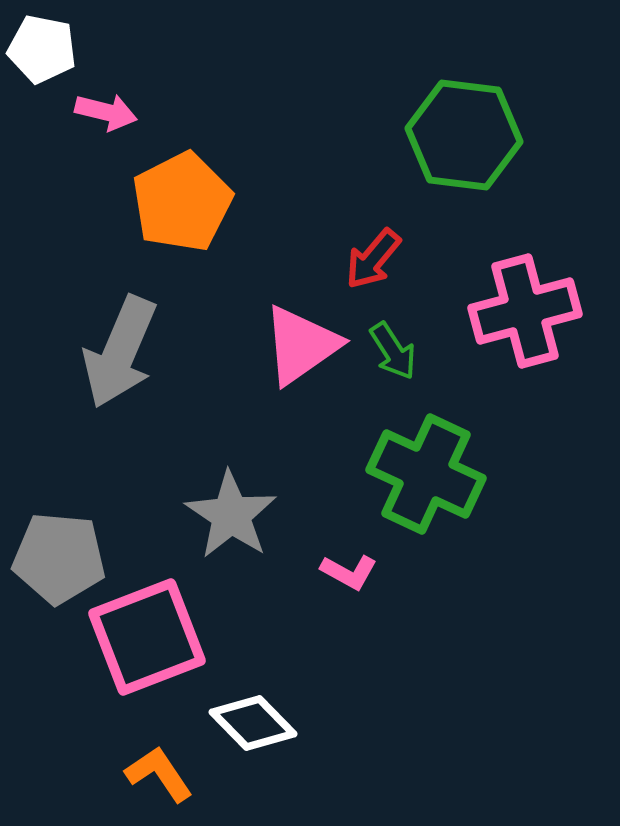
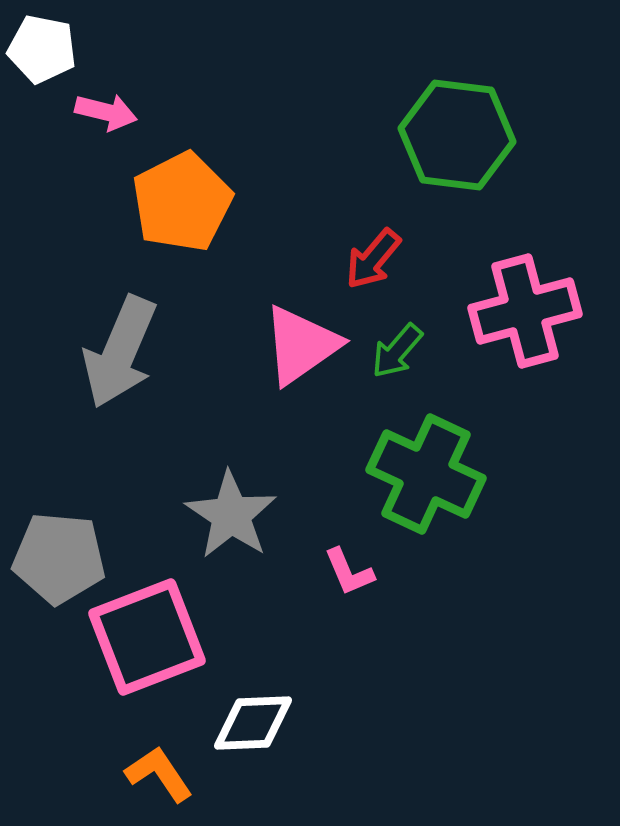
green hexagon: moved 7 px left
green arrow: moved 4 px right; rotated 74 degrees clockwise
pink L-shape: rotated 38 degrees clockwise
white diamond: rotated 48 degrees counterclockwise
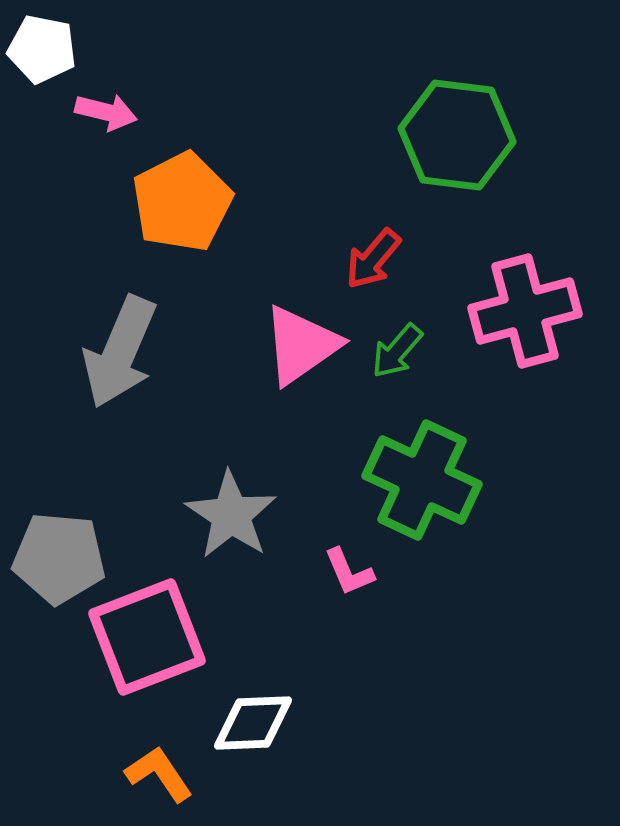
green cross: moved 4 px left, 6 px down
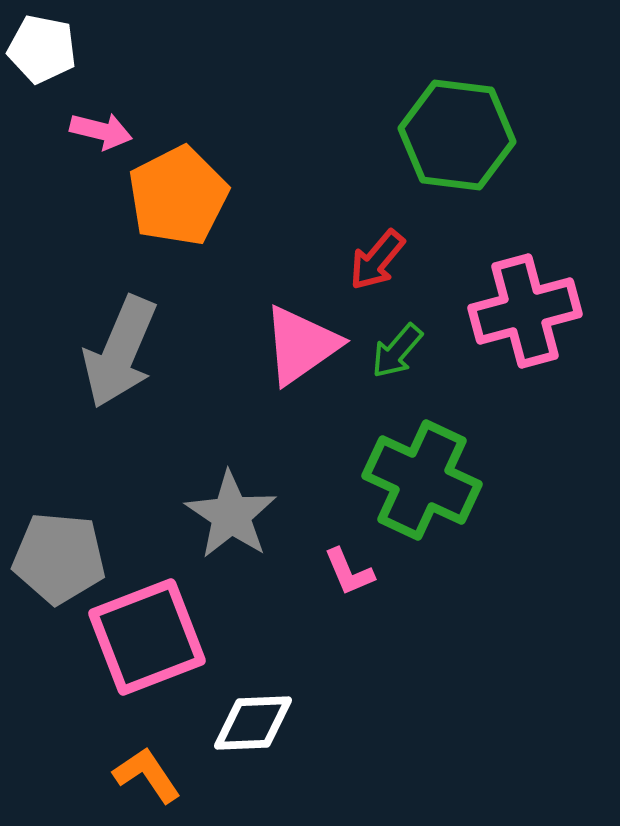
pink arrow: moved 5 px left, 19 px down
orange pentagon: moved 4 px left, 6 px up
red arrow: moved 4 px right, 1 px down
orange L-shape: moved 12 px left, 1 px down
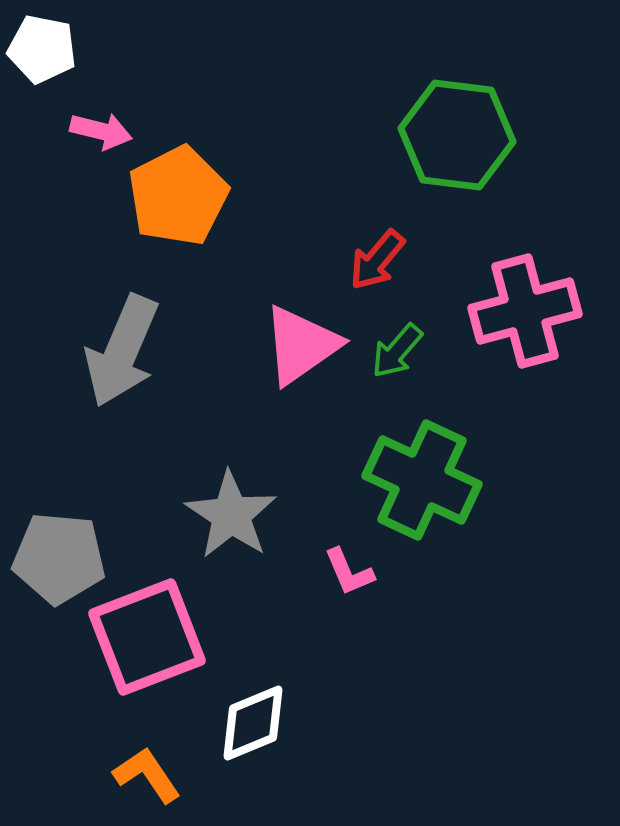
gray arrow: moved 2 px right, 1 px up
white diamond: rotated 20 degrees counterclockwise
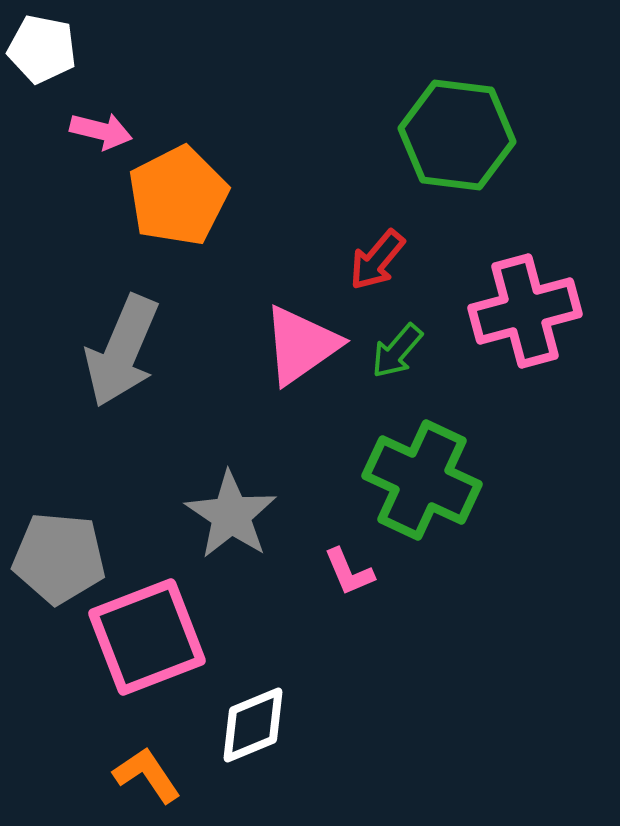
white diamond: moved 2 px down
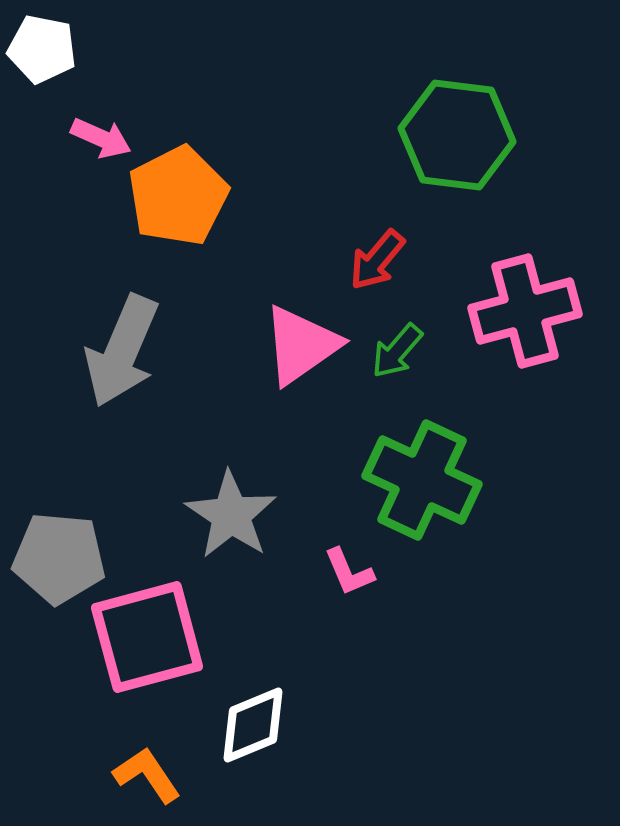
pink arrow: moved 7 px down; rotated 10 degrees clockwise
pink square: rotated 6 degrees clockwise
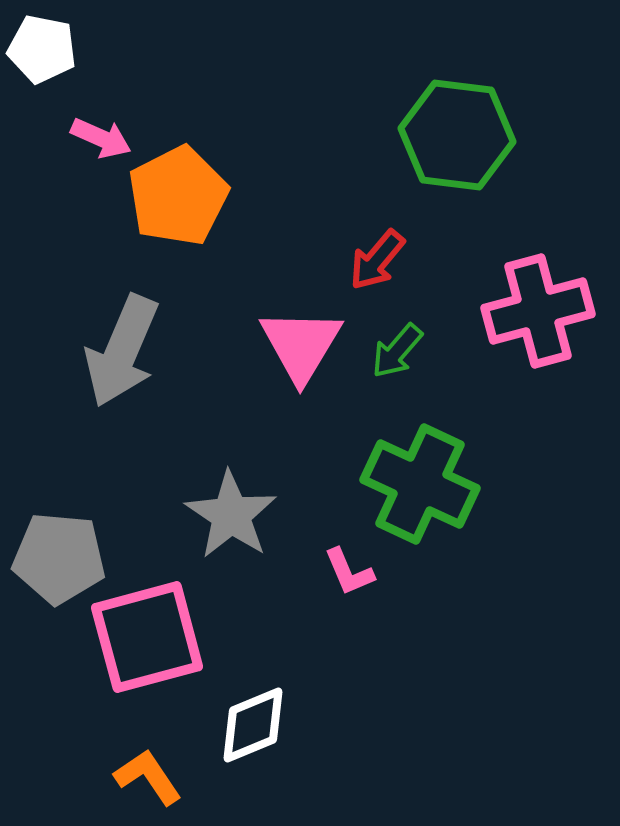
pink cross: moved 13 px right
pink triangle: rotated 24 degrees counterclockwise
green cross: moved 2 px left, 4 px down
orange L-shape: moved 1 px right, 2 px down
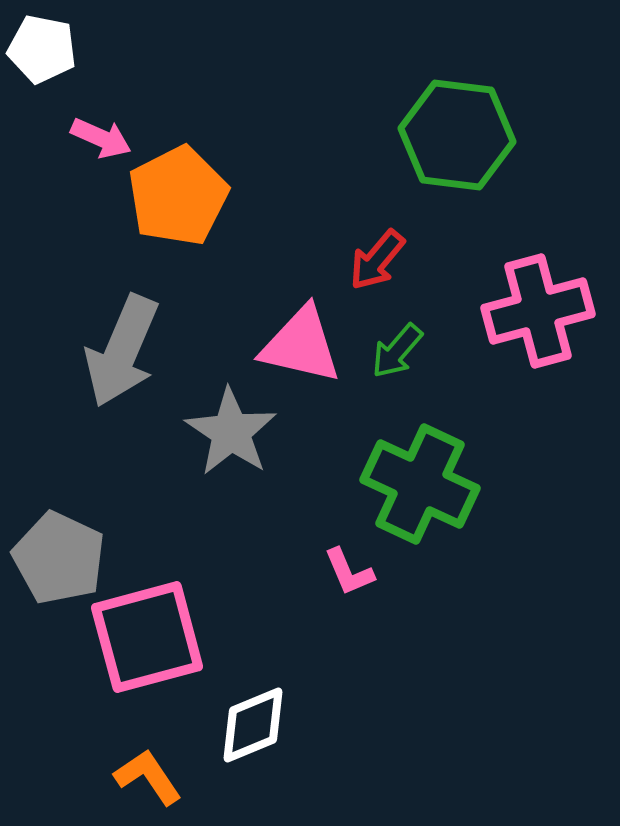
pink triangle: rotated 48 degrees counterclockwise
gray star: moved 83 px up
gray pentagon: rotated 20 degrees clockwise
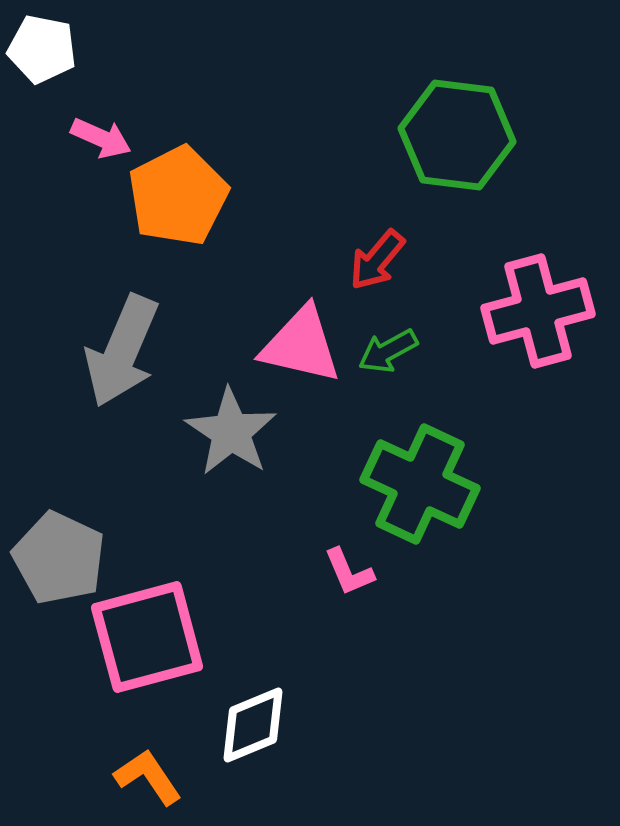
green arrow: moved 9 px left; rotated 20 degrees clockwise
